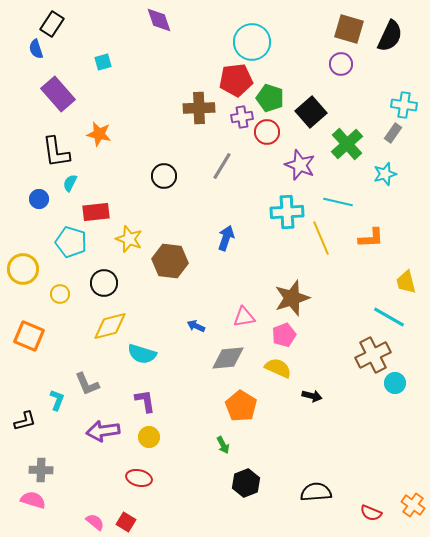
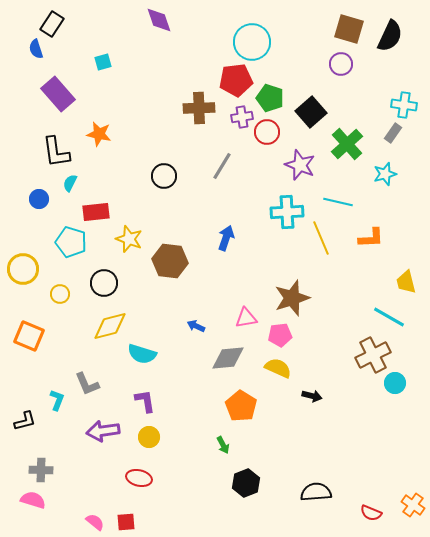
pink triangle at (244, 317): moved 2 px right, 1 px down
pink pentagon at (284, 335): moved 4 px left; rotated 15 degrees clockwise
red square at (126, 522): rotated 36 degrees counterclockwise
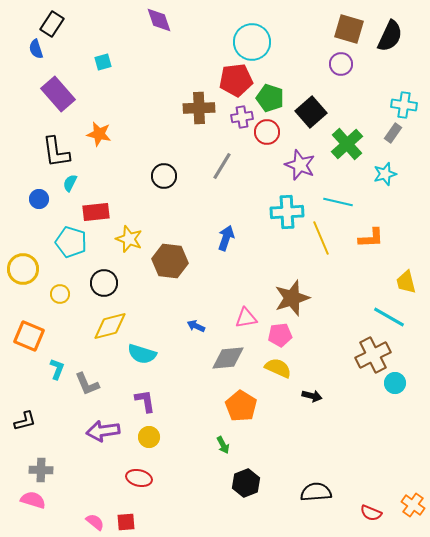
cyan L-shape at (57, 400): moved 31 px up
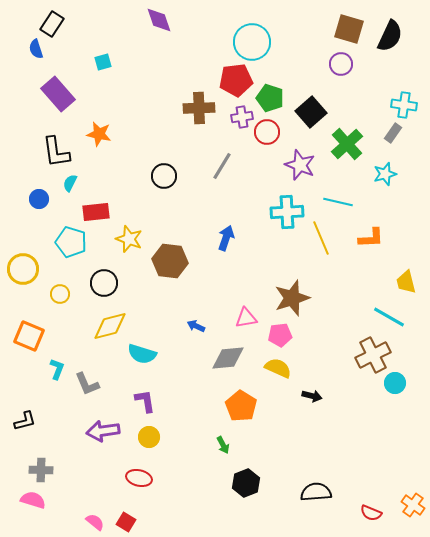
red square at (126, 522): rotated 36 degrees clockwise
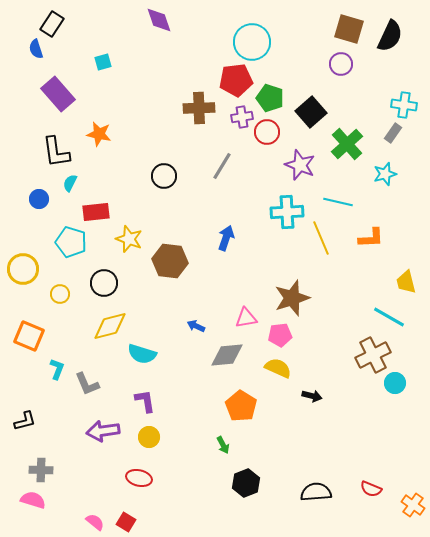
gray diamond at (228, 358): moved 1 px left, 3 px up
red semicircle at (371, 513): moved 24 px up
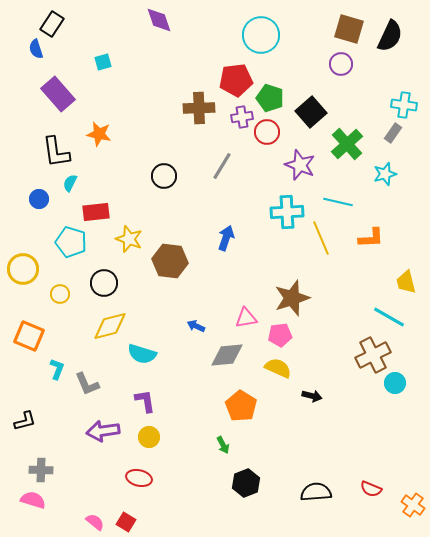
cyan circle at (252, 42): moved 9 px right, 7 px up
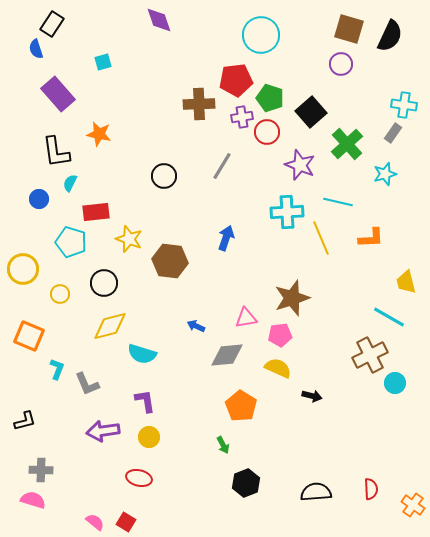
brown cross at (199, 108): moved 4 px up
brown cross at (373, 355): moved 3 px left
red semicircle at (371, 489): rotated 115 degrees counterclockwise
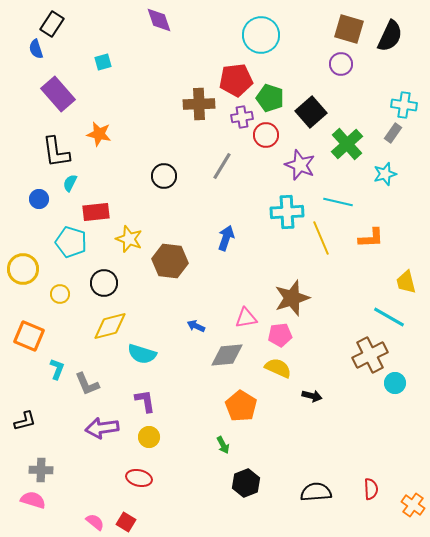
red circle at (267, 132): moved 1 px left, 3 px down
purple arrow at (103, 431): moved 1 px left, 3 px up
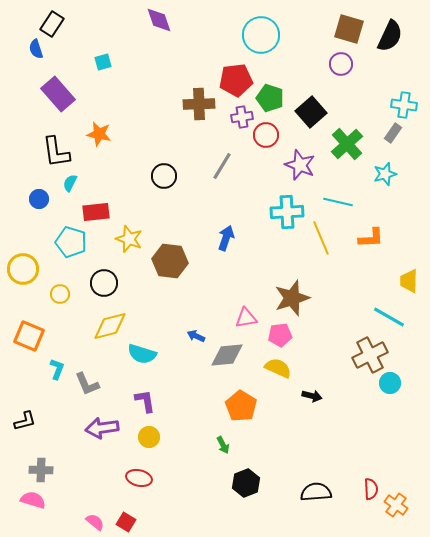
yellow trapezoid at (406, 282): moved 3 px right, 1 px up; rotated 15 degrees clockwise
blue arrow at (196, 326): moved 10 px down
cyan circle at (395, 383): moved 5 px left
orange cross at (413, 505): moved 17 px left
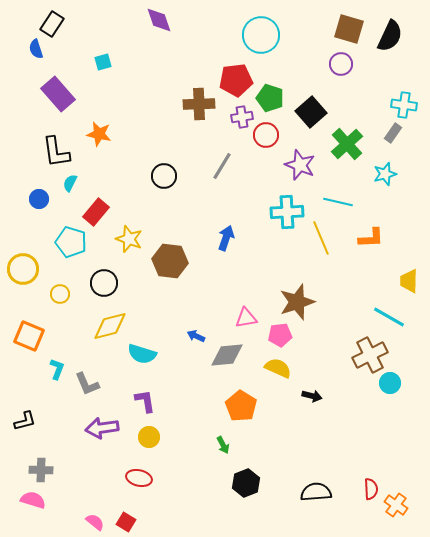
red rectangle at (96, 212): rotated 44 degrees counterclockwise
brown star at (292, 298): moved 5 px right, 4 px down
